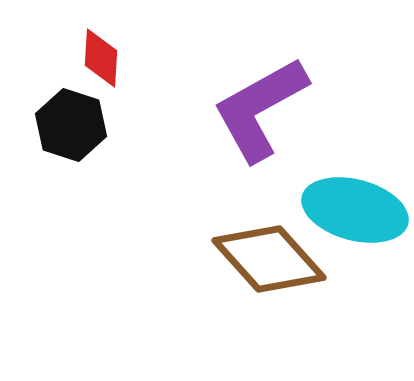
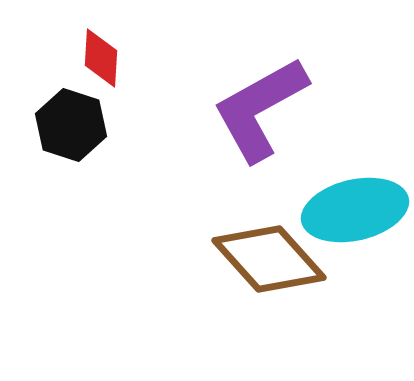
cyan ellipse: rotated 28 degrees counterclockwise
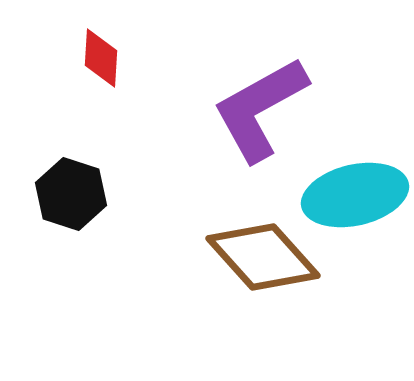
black hexagon: moved 69 px down
cyan ellipse: moved 15 px up
brown diamond: moved 6 px left, 2 px up
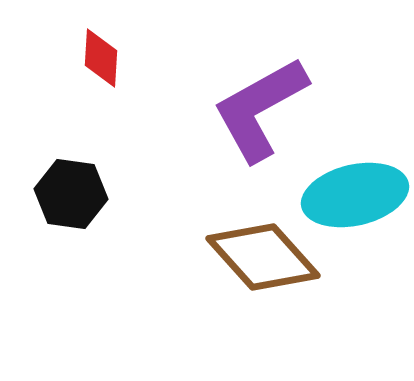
black hexagon: rotated 10 degrees counterclockwise
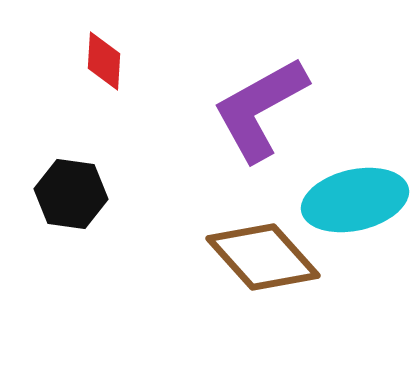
red diamond: moved 3 px right, 3 px down
cyan ellipse: moved 5 px down
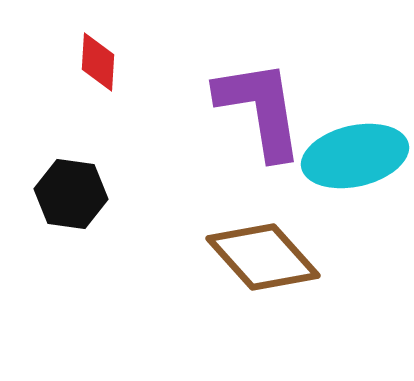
red diamond: moved 6 px left, 1 px down
purple L-shape: rotated 110 degrees clockwise
cyan ellipse: moved 44 px up
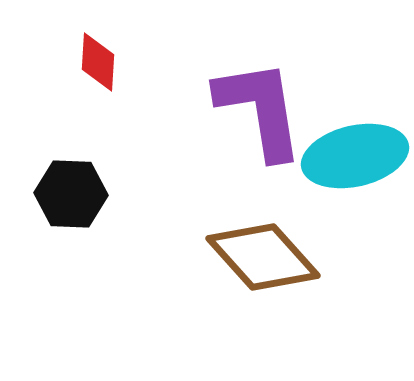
black hexagon: rotated 6 degrees counterclockwise
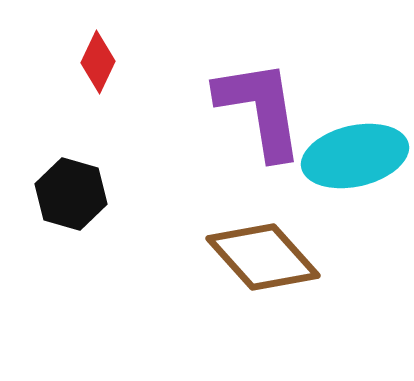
red diamond: rotated 22 degrees clockwise
black hexagon: rotated 14 degrees clockwise
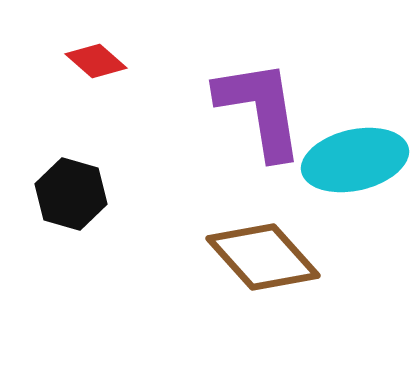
red diamond: moved 2 px left, 1 px up; rotated 74 degrees counterclockwise
cyan ellipse: moved 4 px down
